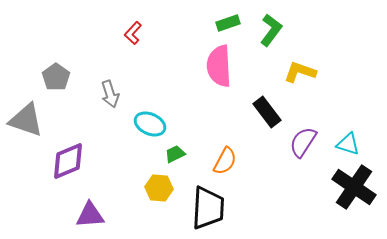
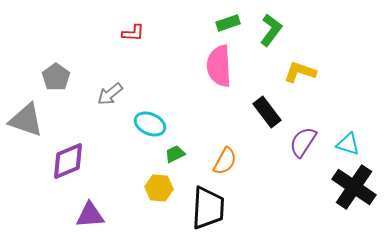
red L-shape: rotated 130 degrees counterclockwise
gray arrow: rotated 68 degrees clockwise
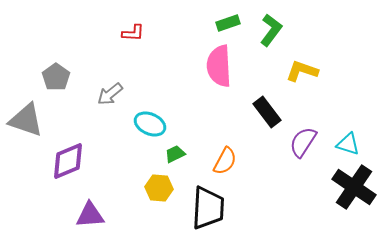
yellow L-shape: moved 2 px right, 1 px up
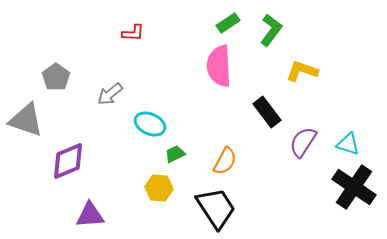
green rectangle: rotated 15 degrees counterclockwise
black trapezoid: moved 8 px right; rotated 36 degrees counterclockwise
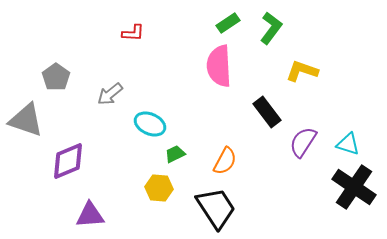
green L-shape: moved 2 px up
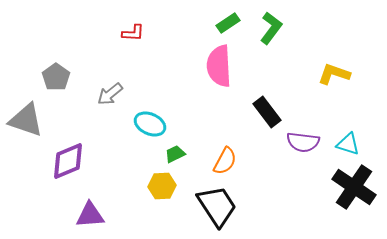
yellow L-shape: moved 32 px right, 3 px down
purple semicircle: rotated 116 degrees counterclockwise
yellow hexagon: moved 3 px right, 2 px up; rotated 8 degrees counterclockwise
black trapezoid: moved 1 px right, 2 px up
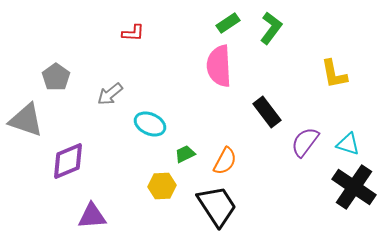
yellow L-shape: rotated 120 degrees counterclockwise
purple semicircle: moved 2 px right; rotated 120 degrees clockwise
green trapezoid: moved 10 px right
purple triangle: moved 2 px right, 1 px down
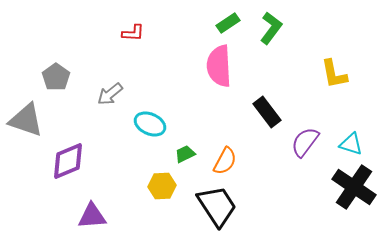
cyan triangle: moved 3 px right
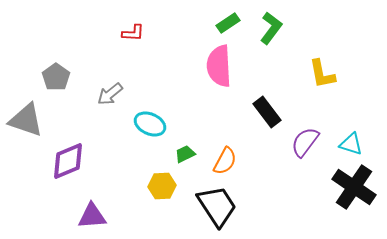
yellow L-shape: moved 12 px left
